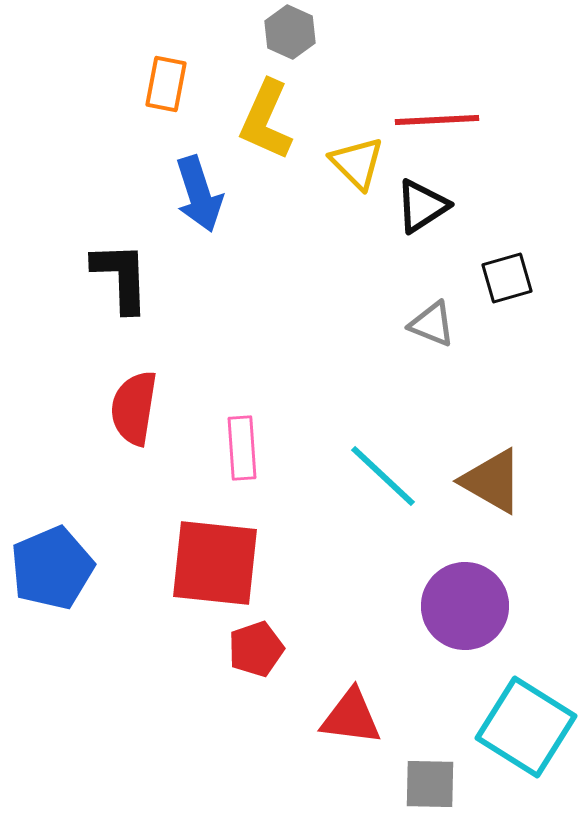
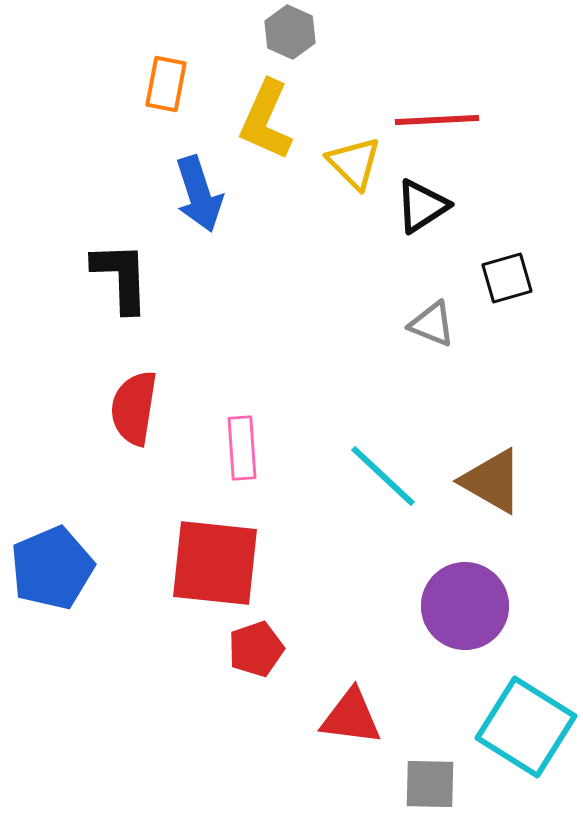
yellow triangle: moved 3 px left
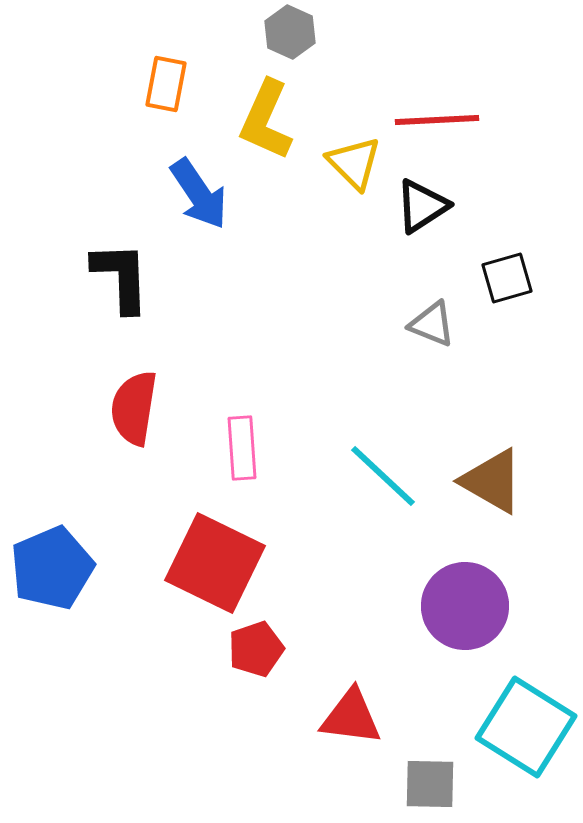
blue arrow: rotated 16 degrees counterclockwise
red square: rotated 20 degrees clockwise
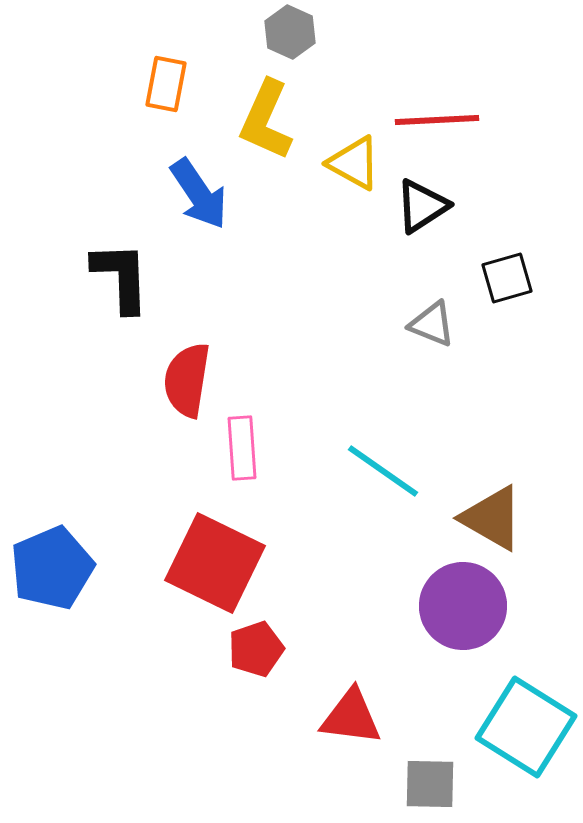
yellow triangle: rotated 16 degrees counterclockwise
red semicircle: moved 53 px right, 28 px up
cyan line: moved 5 px up; rotated 8 degrees counterclockwise
brown triangle: moved 37 px down
purple circle: moved 2 px left
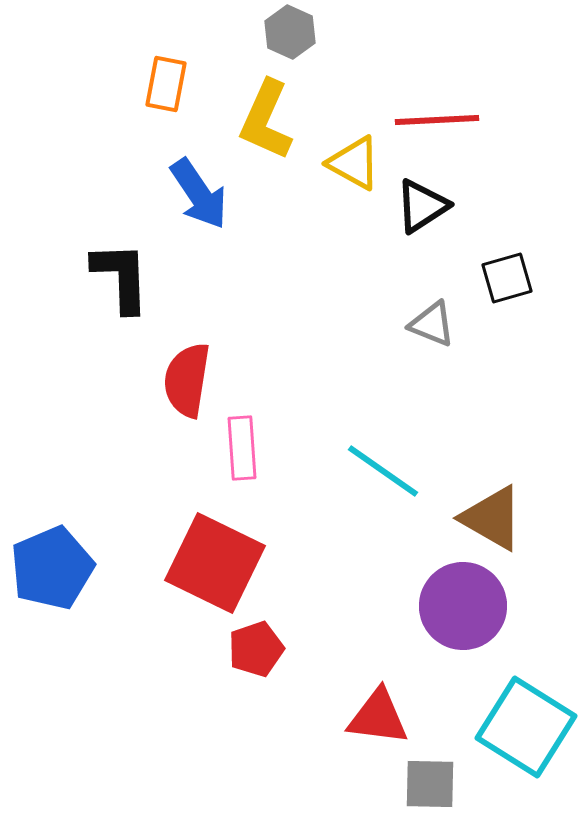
red triangle: moved 27 px right
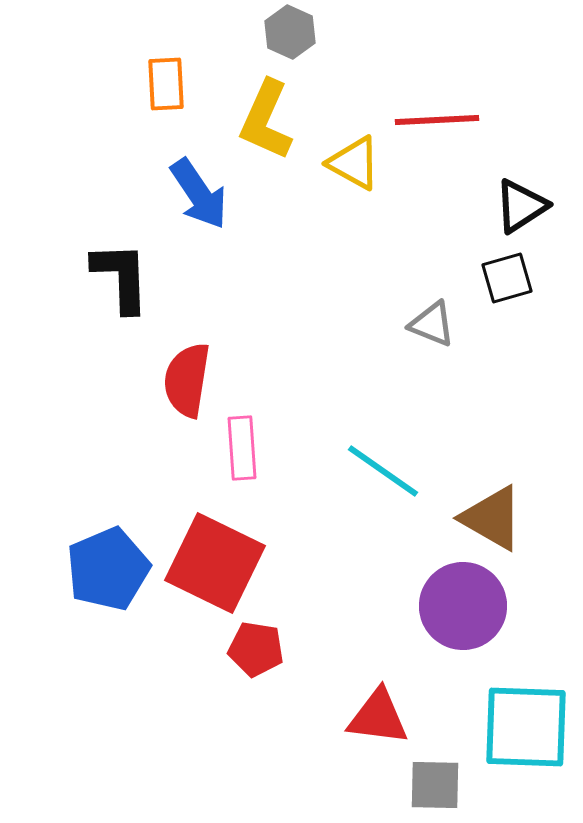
orange rectangle: rotated 14 degrees counterclockwise
black triangle: moved 99 px right
blue pentagon: moved 56 px right, 1 px down
red pentagon: rotated 28 degrees clockwise
cyan square: rotated 30 degrees counterclockwise
gray square: moved 5 px right, 1 px down
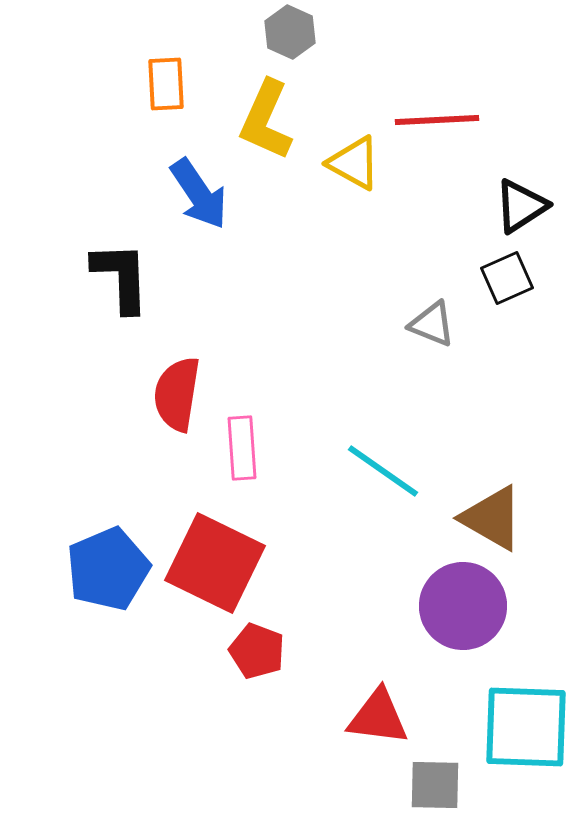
black square: rotated 8 degrees counterclockwise
red semicircle: moved 10 px left, 14 px down
red pentagon: moved 1 px right, 2 px down; rotated 12 degrees clockwise
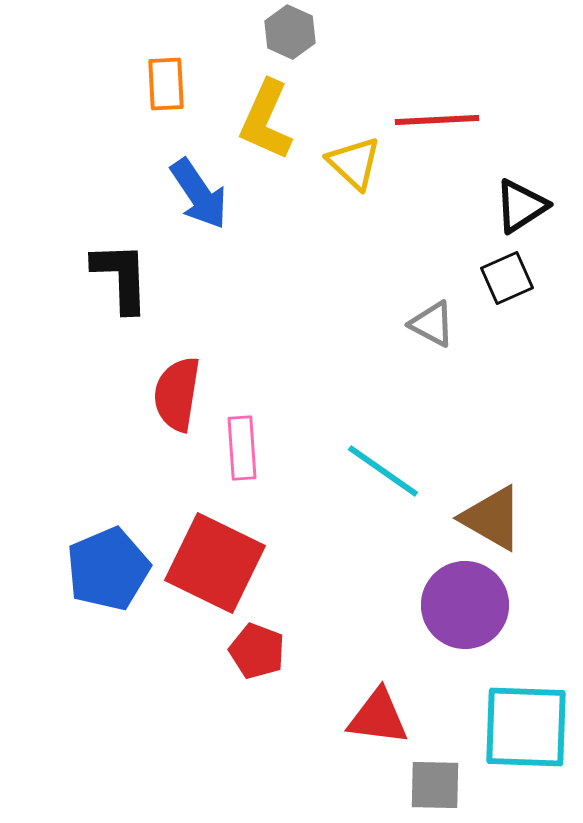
yellow triangle: rotated 14 degrees clockwise
gray triangle: rotated 6 degrees clockwise
purple circle: moved 2 px right, 1 px up
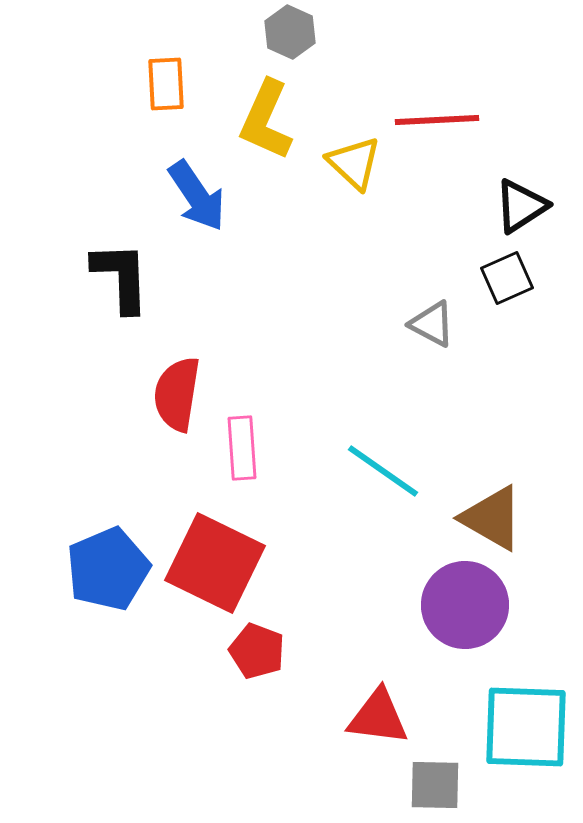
blue arrow: moved 2 px left, 2 px down
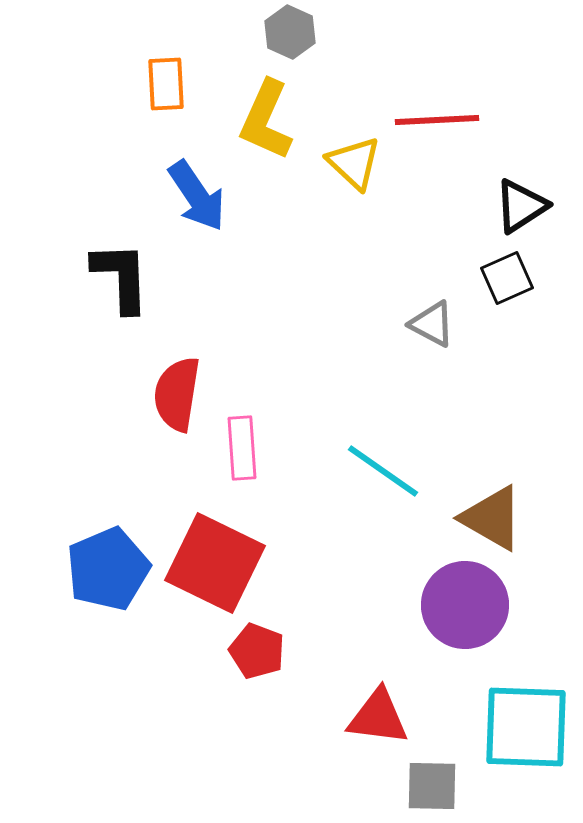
gray square: moved 3 px left, 1 px down
